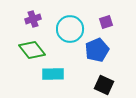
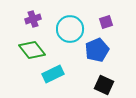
cyan rectangle: rotated 25 degrees counterclockwise
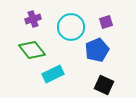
cyan circle: moved 1 px right, 2 px up
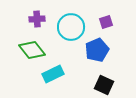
purple cross: moved 4 px right; rotated 14 degrees clockwise
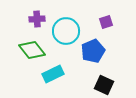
cyan circle: moved 5 px left, 4 px down
blue pentagon: moved 4 px left, 1 px down
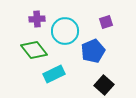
cyan circle: moved 1 px left
green diamond: moved 2 px right
cyan rectangle: moved 1 px right
black square: rotated 18 degrees clockwise
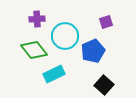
cyan circle: moved 5 px down
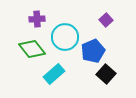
purple square: moved 2 px up; rotated 24 degrees counterclockwise
cyan circle: moved 1 px down
green diamond: moved 2 px left, 1 px up
cyan rectangle: rotated 15 degrees counterclockwise
black square: moved 2 px right, 11 px up
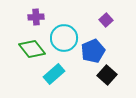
purple cross: moved 1 px left, 2 px up
cyan circle: moved 1 px left, 1 px down
black square: moved 1 px right, 1 px down
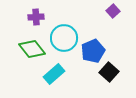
purple square: moved 7 px right, 9 px up
black square: moved 2 px right, 3 px up
